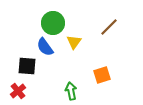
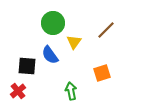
brown line: moved 3 px left, 3 px down
blue semicircle: moved 5 px right, 8 px down
orange square: moved 2 px up
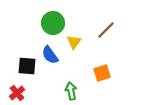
red cross: moved 1 px left, 2 px down
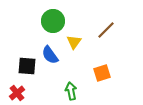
green circle: moved 2 px up
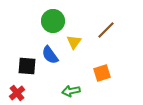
green arrow: rotated 90 degrees counterclockwise
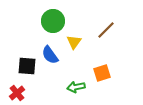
green arrow: moved 5 px right, 4 px up
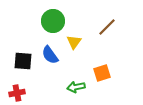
brown line: moved 1 px right, 3 px up
black square: moved 4 px left, 5 px up
red cross: rotated 28 degrees clockwise
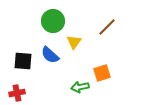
blue semicircle: rotated 12 degrees counterclockwise
green arrow: moved 4 px right
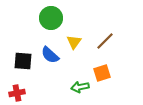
green circle: moved 2 px left, 3 px up
brown line: moved 2 px left, 14 px down
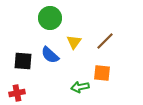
green circle: moved 1 px left
orange square: rotated 24 degrees clockwise
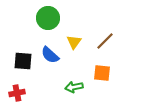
green circle: moved 2 px left
green arrow: moved 6 px left
